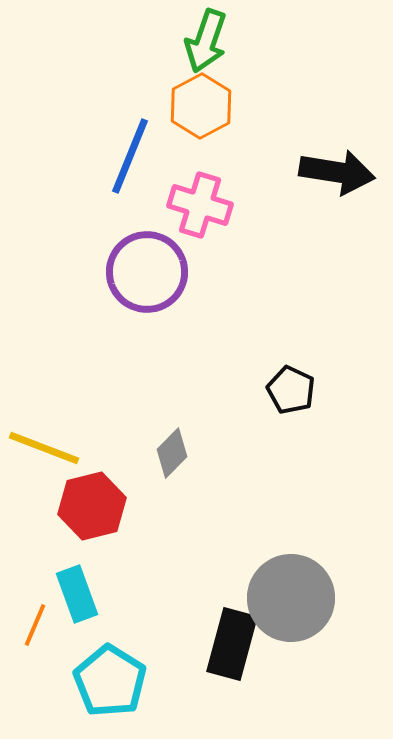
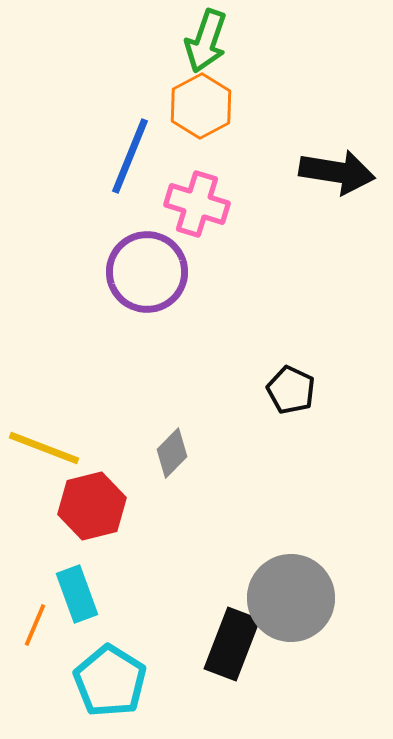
pink cross: moved 3 px left, 1 px up
black rectangle: rotated 6 degrees clockwise
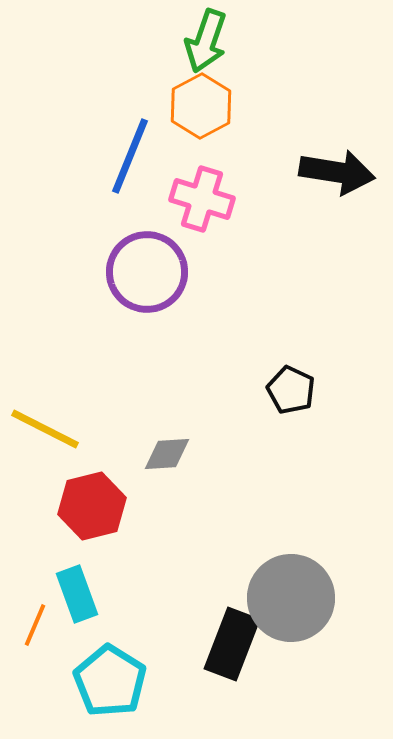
pink cross: moved 5 px right, 5 px up
yellow line: moved 1 px right, 19 px up; rotated 6 degrees clockwise
gray diamond: moved 5 px left, 1 px down; rotated 42 degrees clockwise
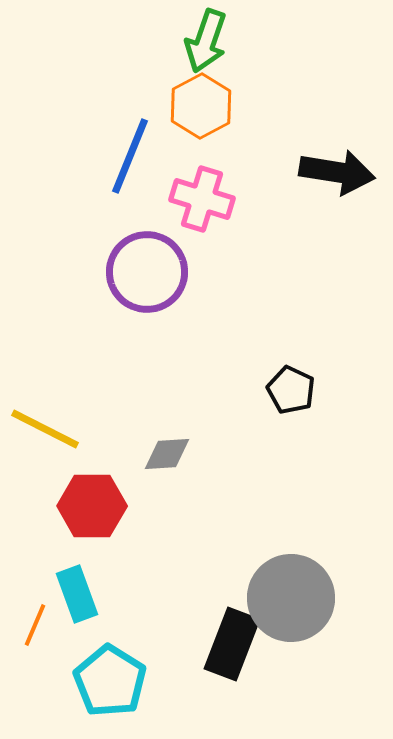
red hexagon: rotated 14 degrees clockwise
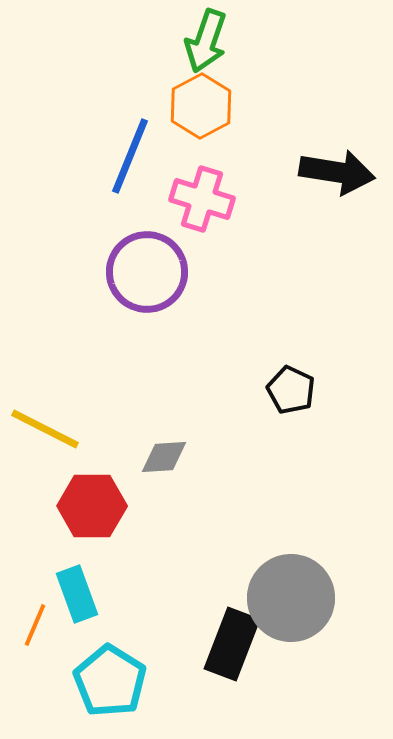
gray diamond: moved 3 px left, 3 px down
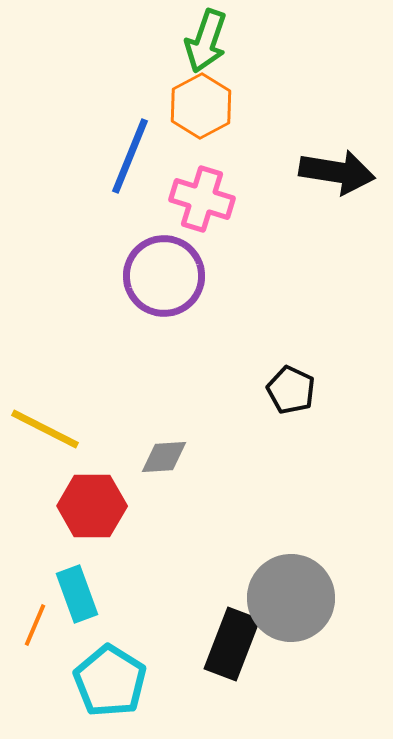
purple circle: moved 17 px right, 4 px down
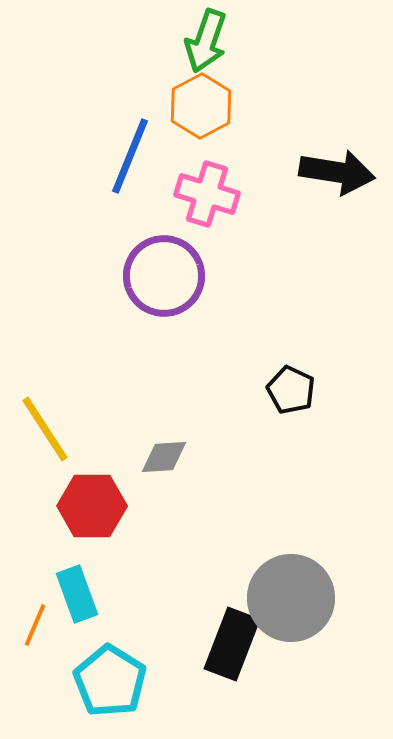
pink cross: moved 5 px right, 5 px up
yellow line: rotated 30 degrees clockwise
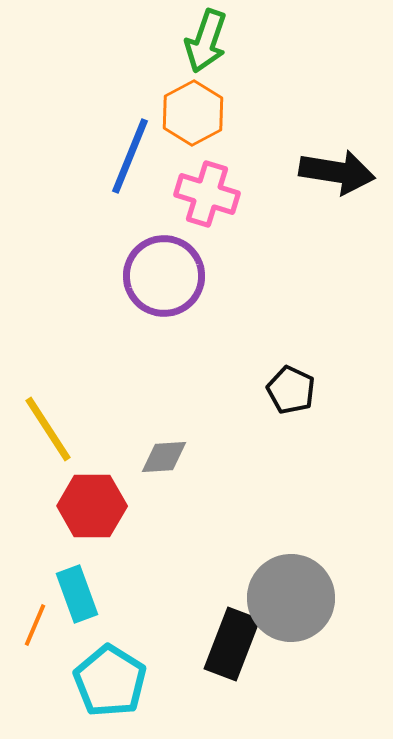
orange hexagon: moved 8 px left, 7 px down
yellow line: moved 3 px right
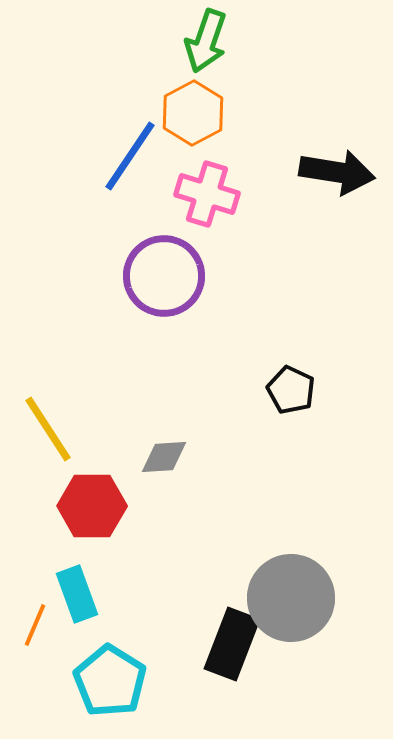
blue line: rotated 12 degrees clockwise
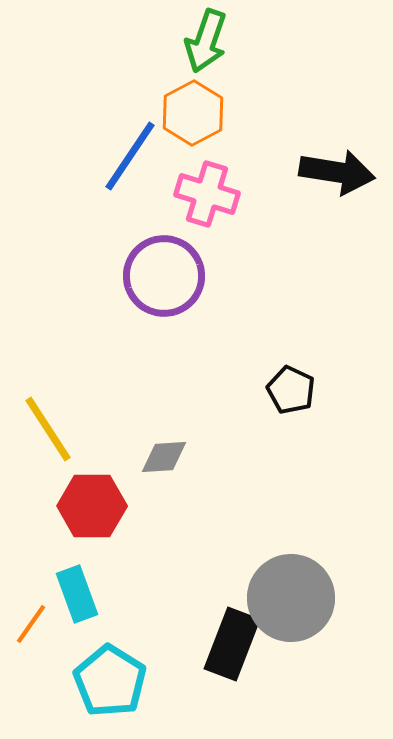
orange line: moved 4 px left, 1 px up; rotated 12 degrees clockwise
